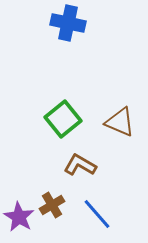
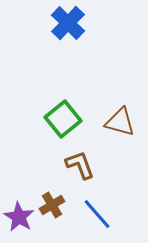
blue cross: rotated 32 degrees clockwise
brown triangle: rotated 8 degrees counterclockwise
brown L-shape: rotated 40 degrees clockwise
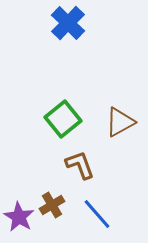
brown triangle: rotated 44 degrees counterclockwise
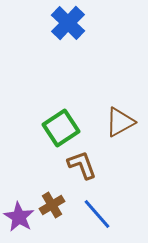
green square: moved 2 px left, 9 px down; rotated 6 degrees clockwise
brown L-shape: moved 2 px right
